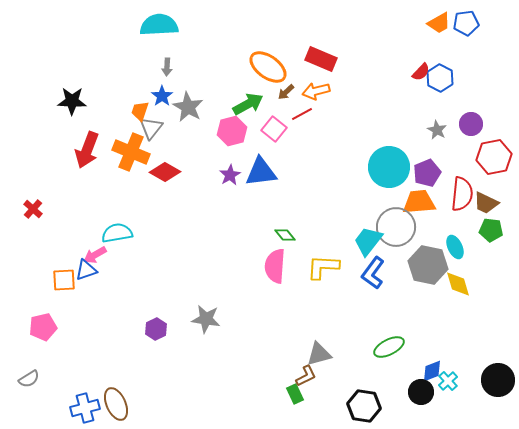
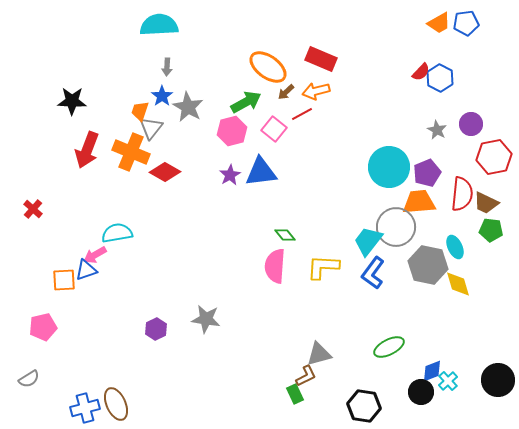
green arrow at (248, 104): moved 2 px left, 2 px up
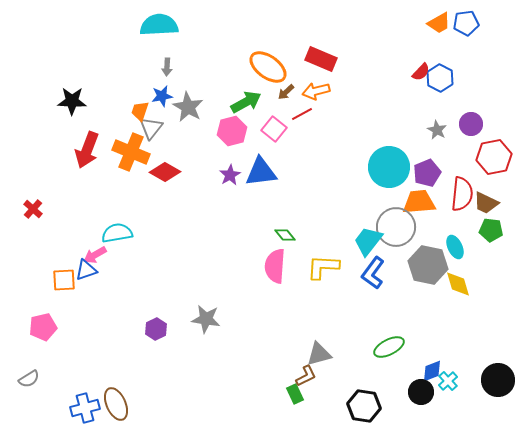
blue star at (162, 96): rotated 25 degrees clockwise
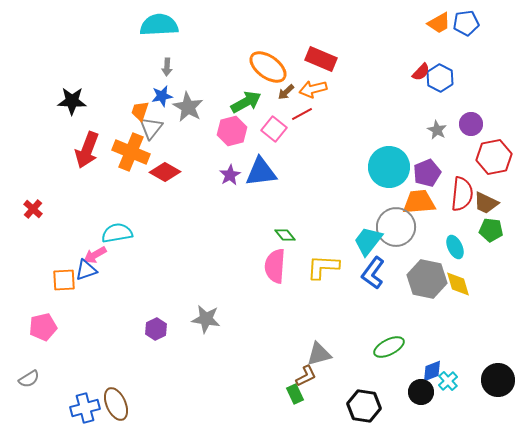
orange arrow at (316, 91): moved 3 px left, 2 px up
gray hexagon at (428, 265): moved 1 px left, 14 px down
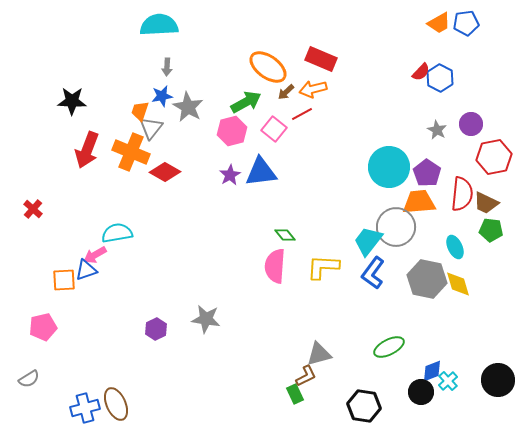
purple pentagon at (427, 173): rotated 16 degrees counterclockwise
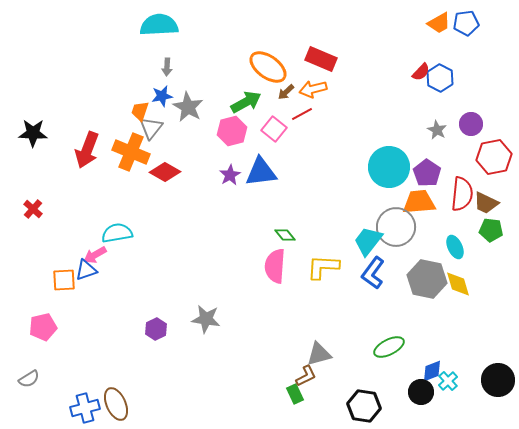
black star at (72, 101): moved 39 px left, 32 px down
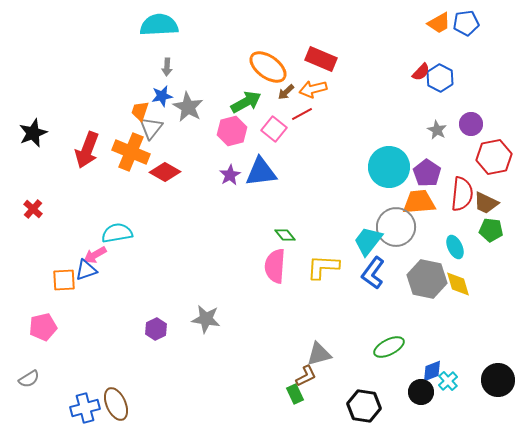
black star at (33, 133): rotated 24 degrees counterclockwise
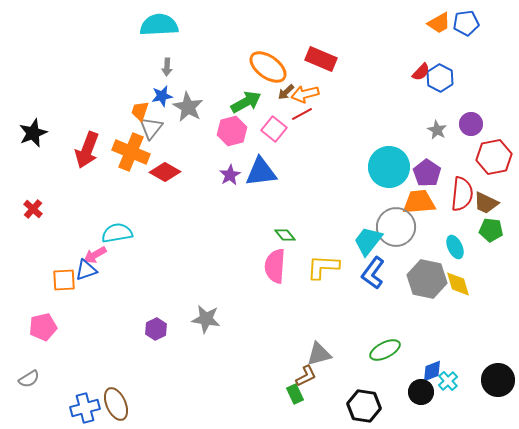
orange arrow at (313, 89): moved 8 px left, 5 px down
green ellipse at (389, 347): moved 4 px left, 3 px down
